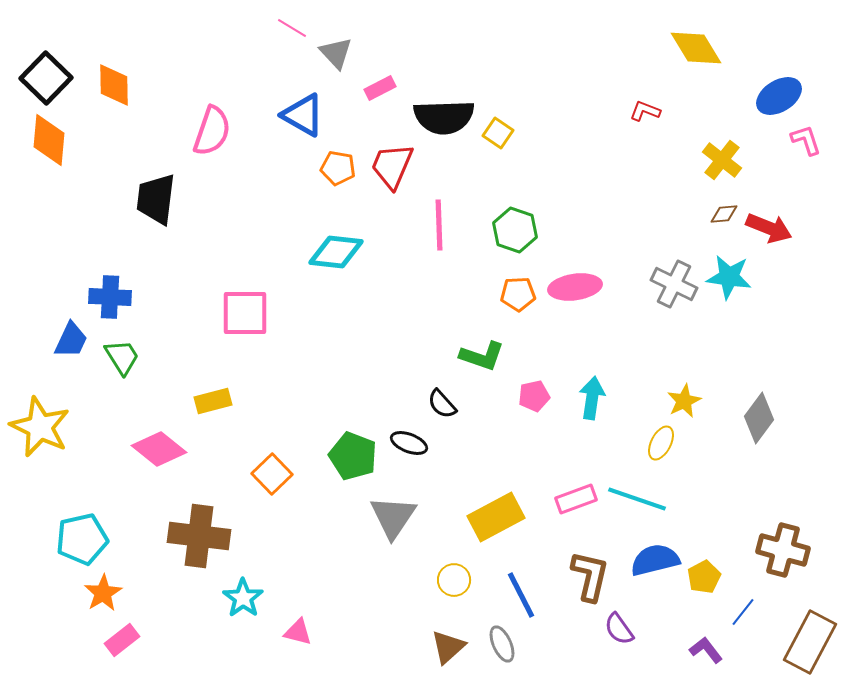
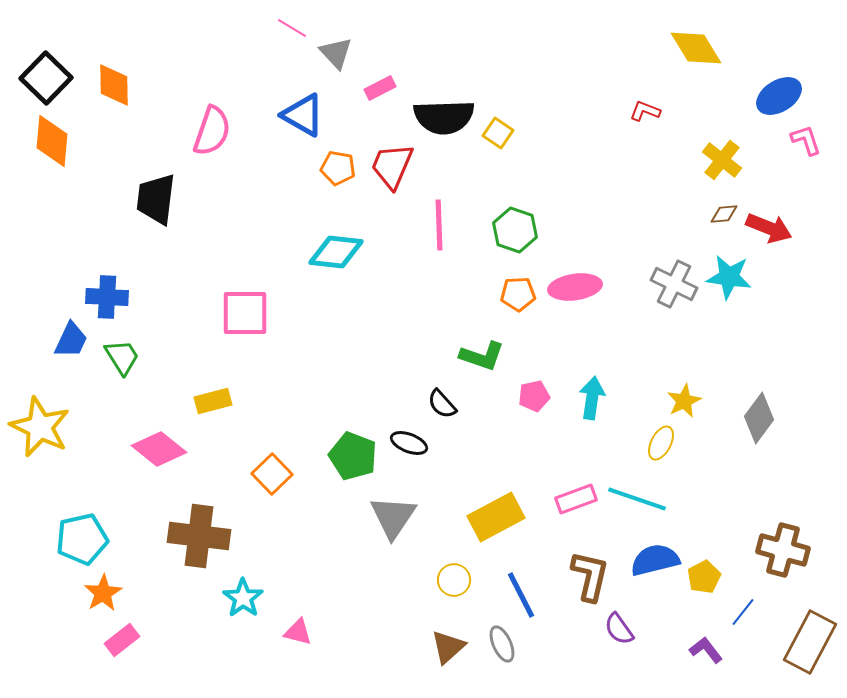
orange diamond at (49, 140): moved 3 px right, 1 px down
blue cross at (110, 297): moved 3 px left
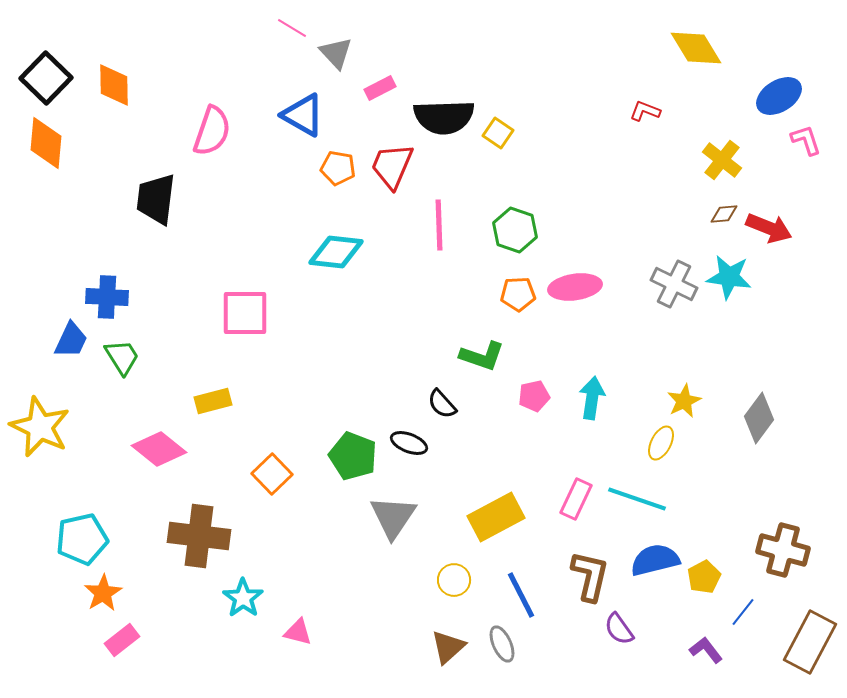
orange diamond at (52, 141): moved 6 px left, 2 px down
pink rectangle at (576, 499): rotated 45 degrees counterclockwise
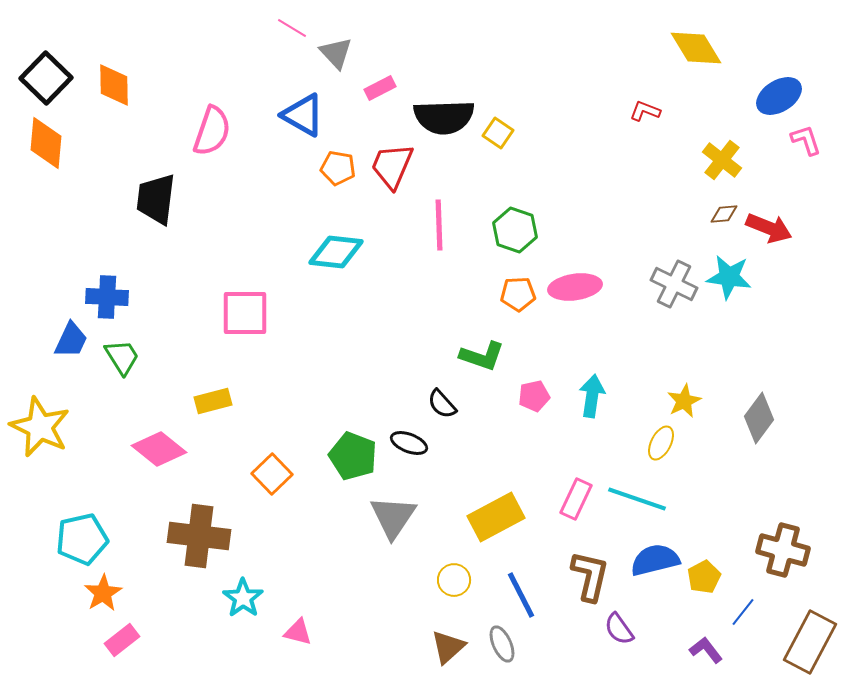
cyan arrow at (592, 398): moved 2 px up
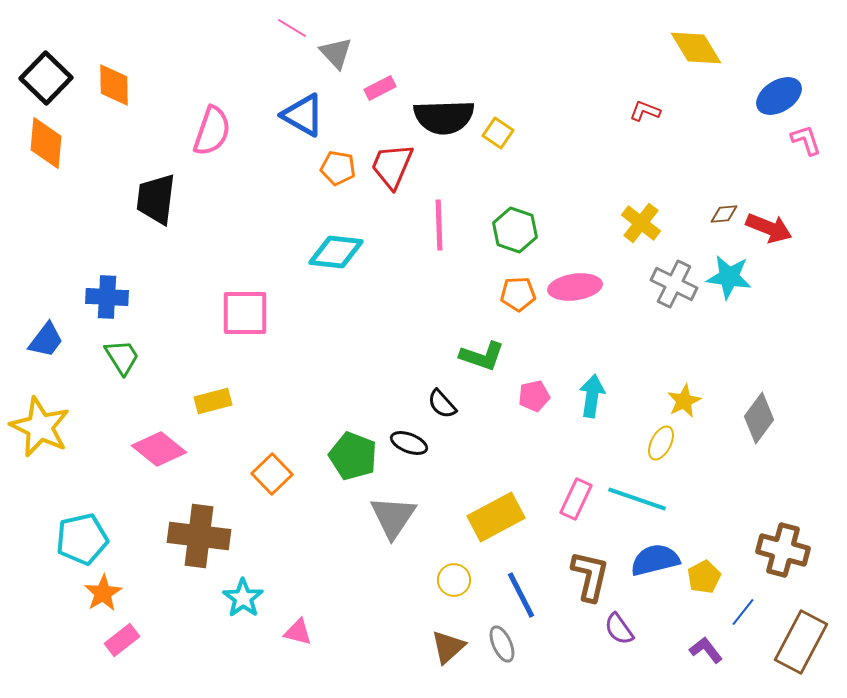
yellow cross at (722, 160): moved 81 px left, 63 px down
blue trapezoid at (71, 340): moved 25 px left; rotated 12 degrees clockwise
brown rectangle at (810, 642): moved 9 px left
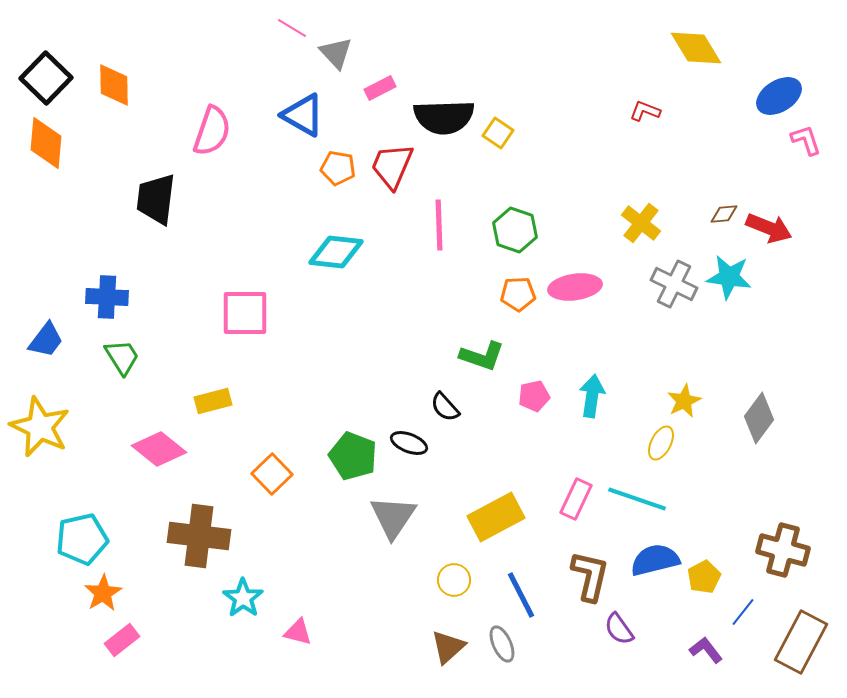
black semicircle at (442, 404): moved 3 px right, 3 px down
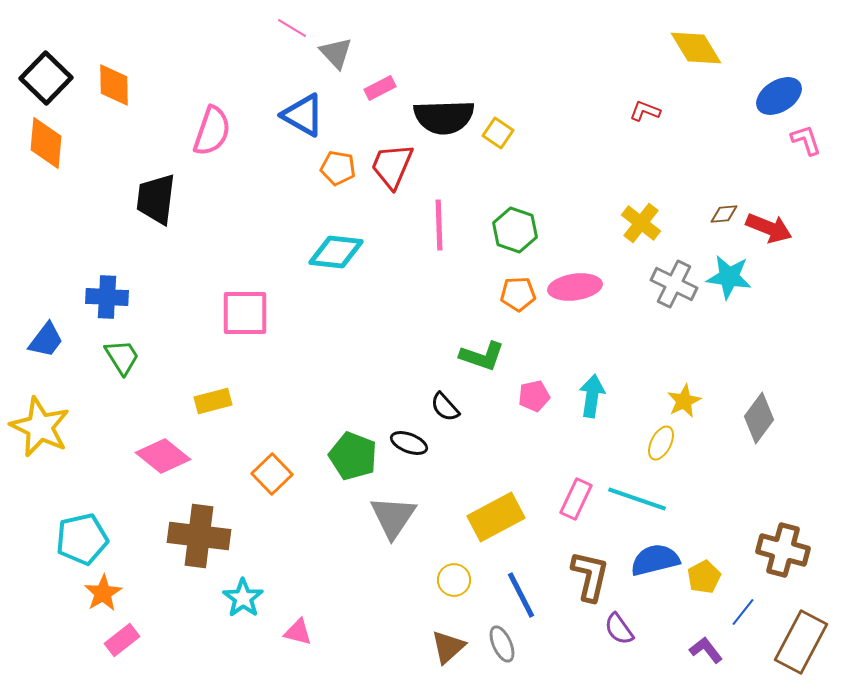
pink diamond at (159, 449): moved 4 px right, 7 px down
